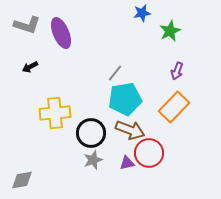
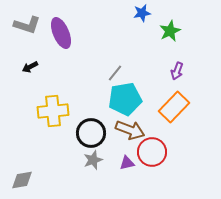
yellow cross: moved 2 px left, 2 px up
red circle: moved 3 px right, 1 px up
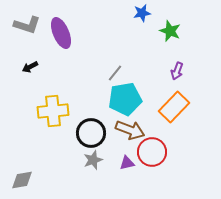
green star: rotated 25 degrees counterclockwise
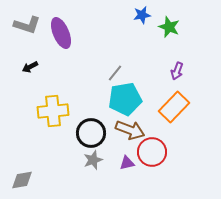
blue star: moved 2 px down
green star: moved 1 px left, 4 px up
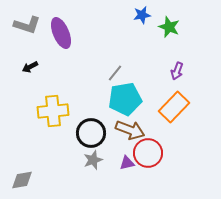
red circle: moved 4 px left, 1 px down
